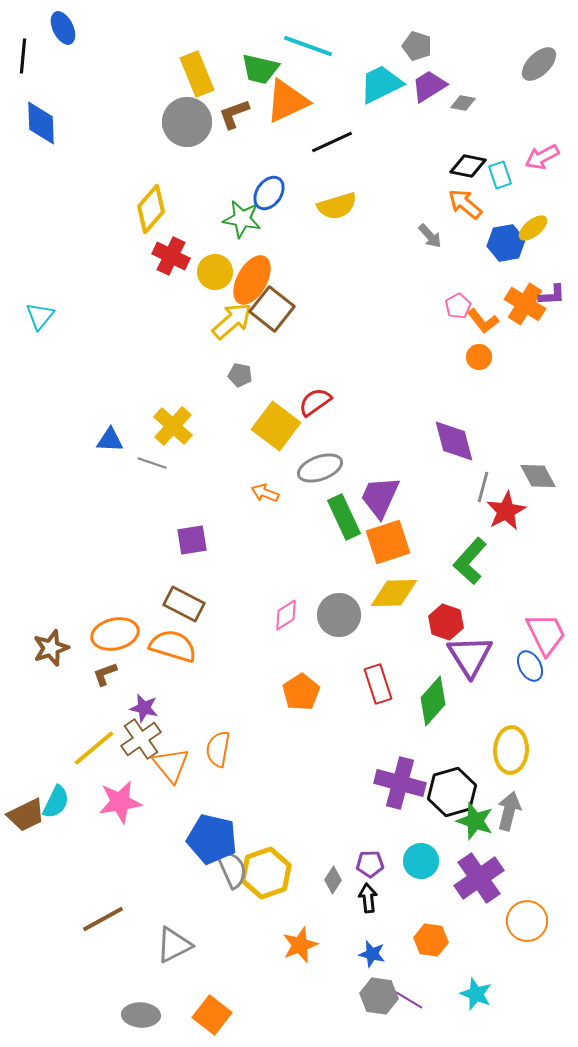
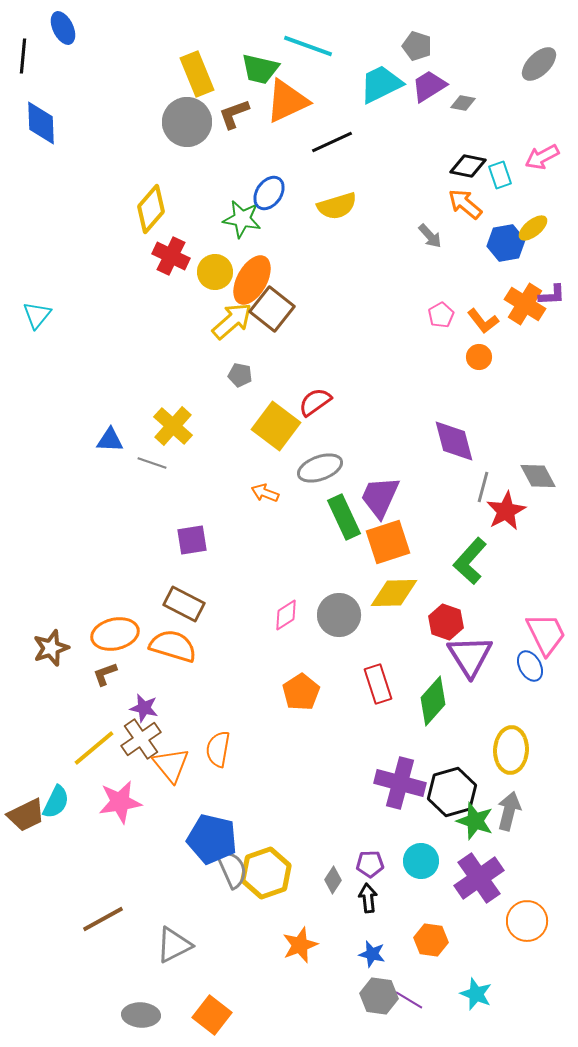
pink pentagon at (458, 306): moved 17 px left, 9 px down
cyan triangle at (40, 316): moved 3 px left, 1 px up
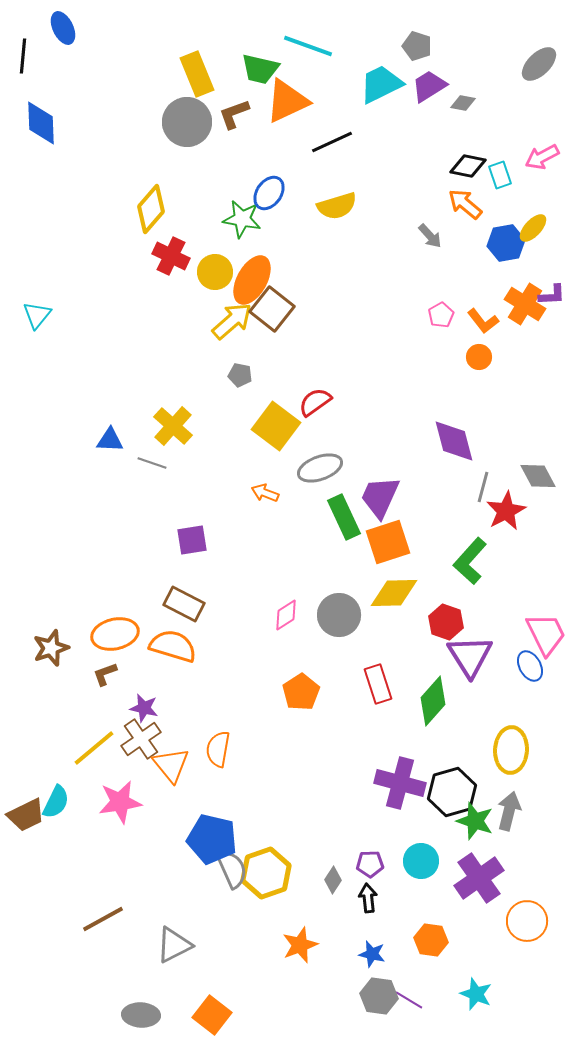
yellow ellipse at (533, 228): rotated 8 degrees counterclockwise
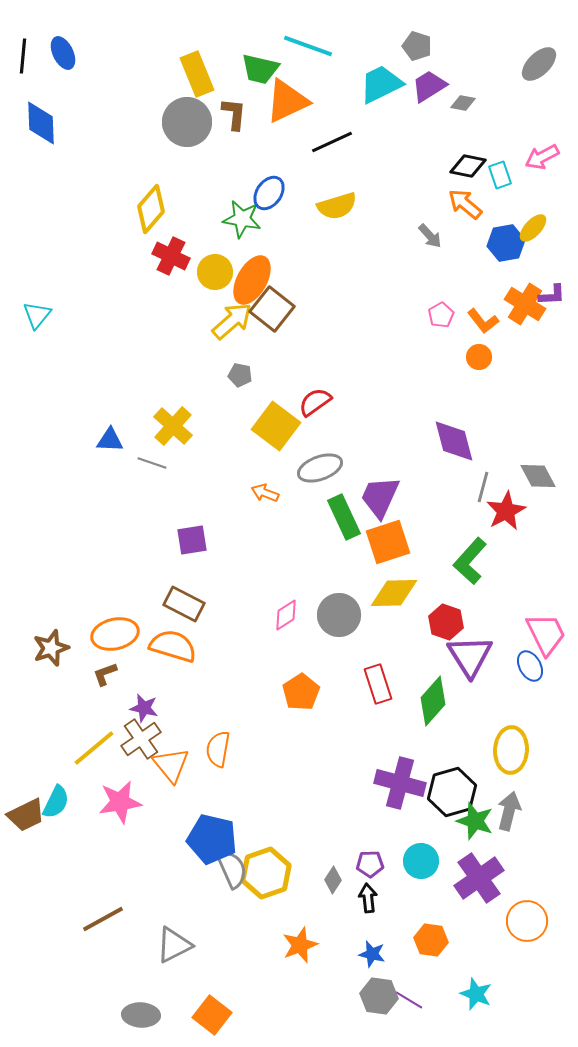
blue ellipse at (63, 28): moved 25 px down
brown L-shape at (234, 114): rotated 116 degrees clockwise
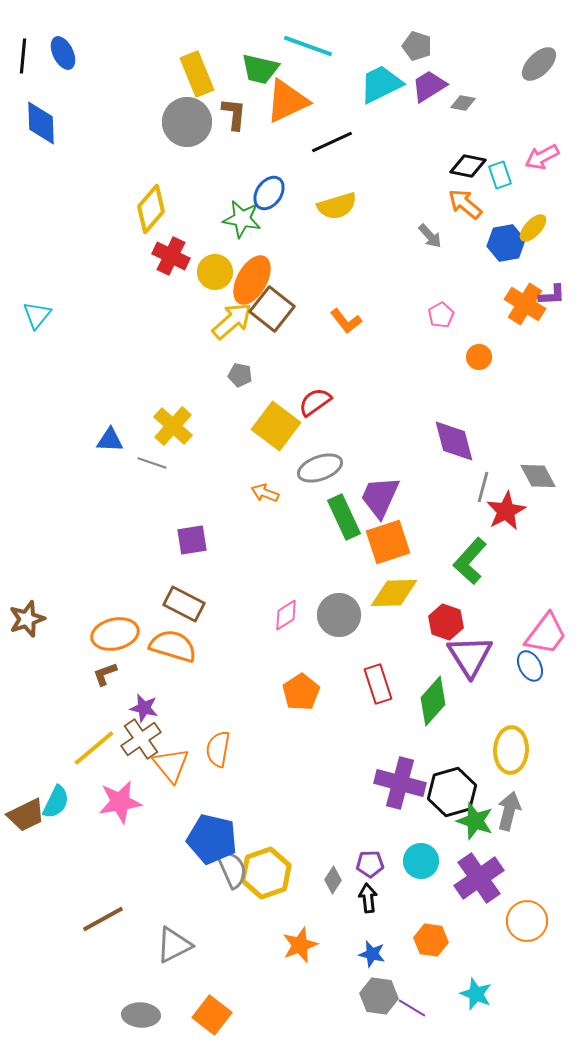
orange L-shape at (483, 321): moved 137 px left
pink trapezoid at (546, 634): rotated 63 degrees clockwise
brown star at (51, 648): moved 24 px left, 29 px up
purple line at (409, 1000): moved 3 px right, 8 px down
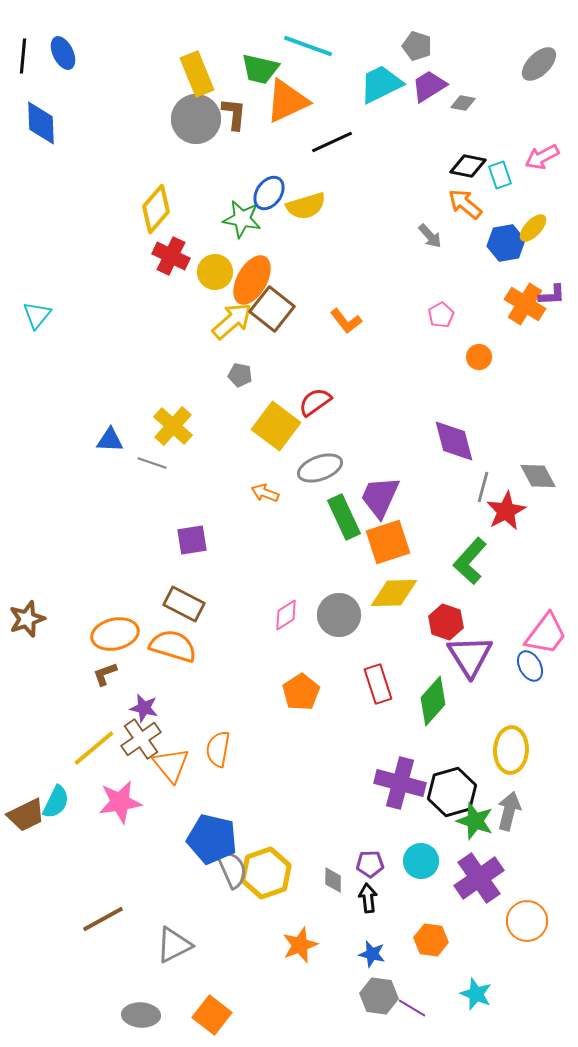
gray circle at (187, 122): moved 9 px right, 3 px up
yellow semicircle at (337, 206): moved 31 px left
yellow diamond at (151, 209): moved 5 px right
gray diamond at (333, 880): rotated 32 degrees counterclockwise
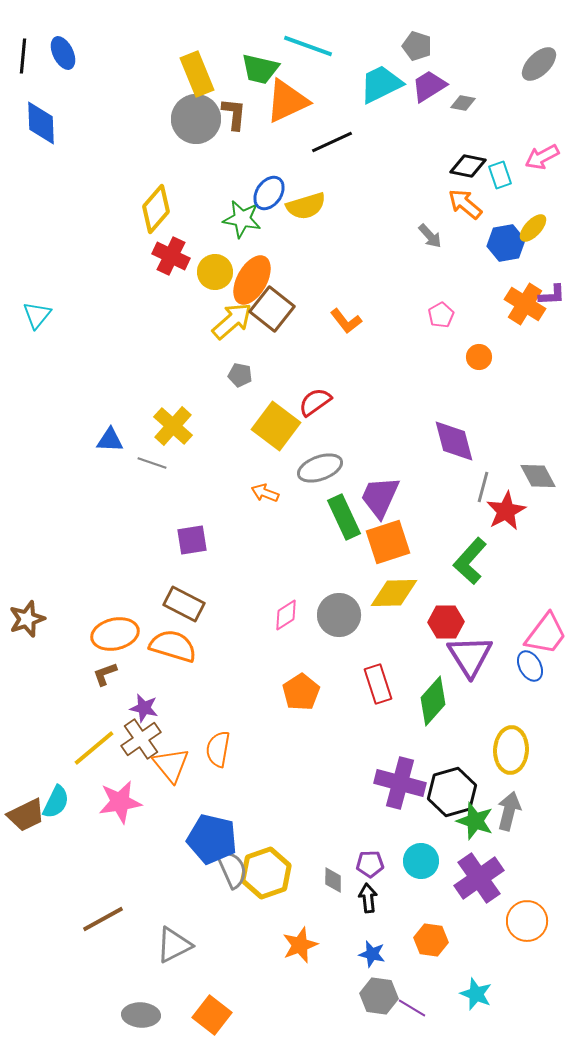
red hexagon at (446, 622): rotated 20 degrees counterclockwise
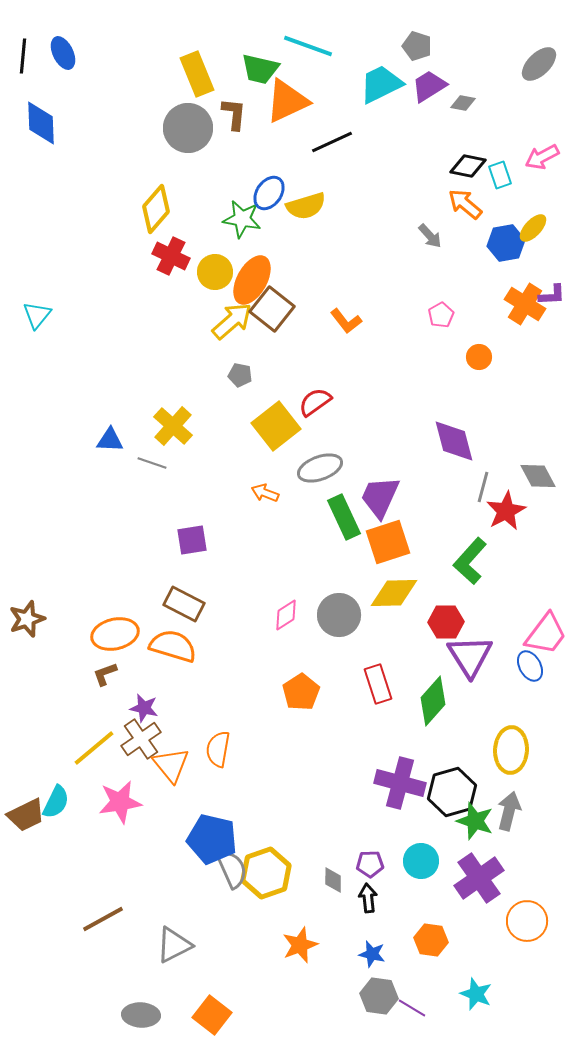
gray circle at (196, 119): moved 8 px left, 9 px down
yellow square at (276, 426): rotated 15 degrees clockwise
